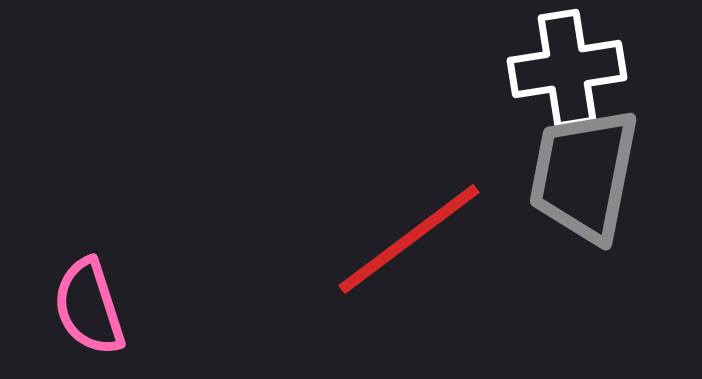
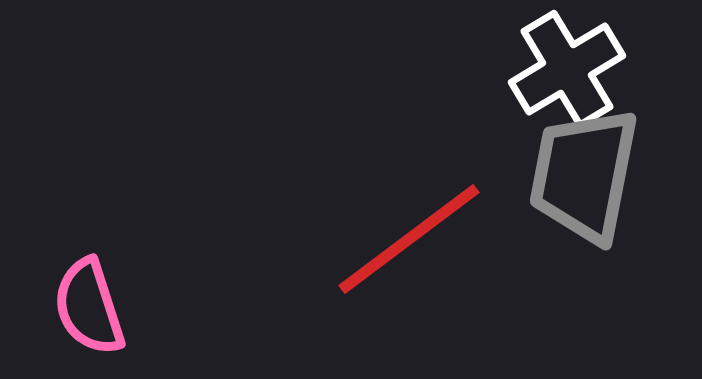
white cross: rotated 22 degrees counterclockwise
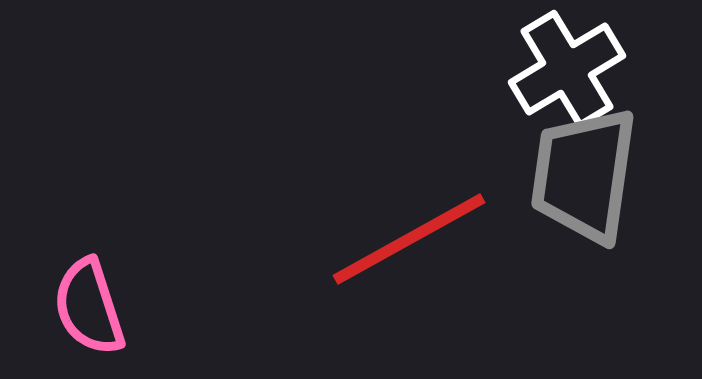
gray trapezoid: rotated 3 degrees counterclockwise
red line: rotated 8 degrees clockwise
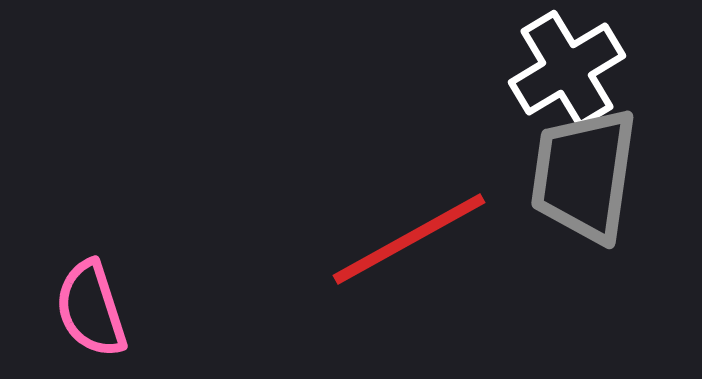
pink semicircle: moved 2 px right, 2 px down
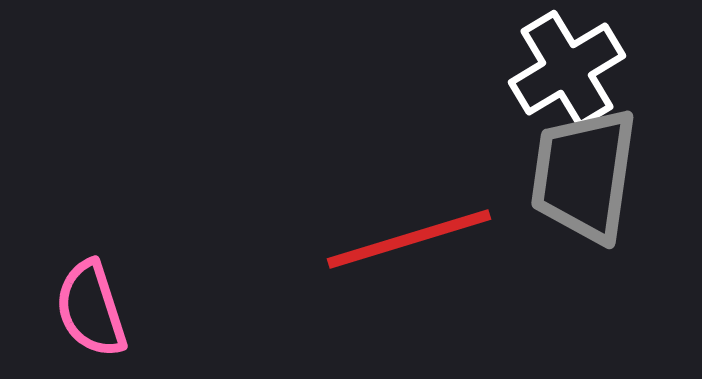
red line: rotated 12 degrees clockwise
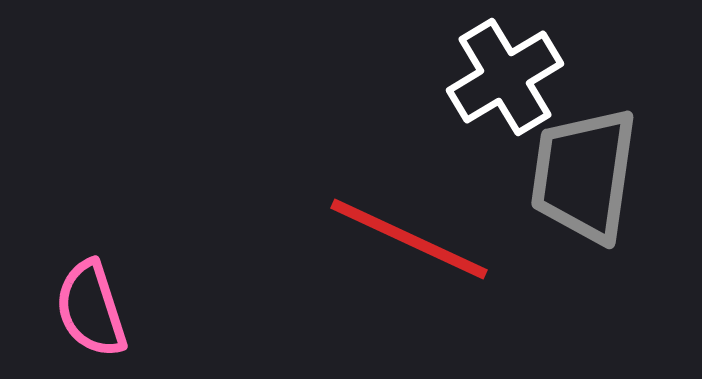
white cross: moved 62 px left, 8 px down
red line: rotated 42 degrees clockwise
